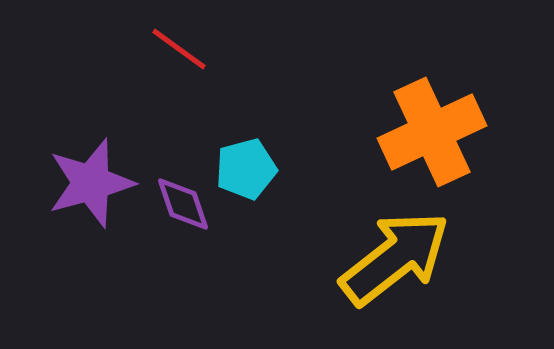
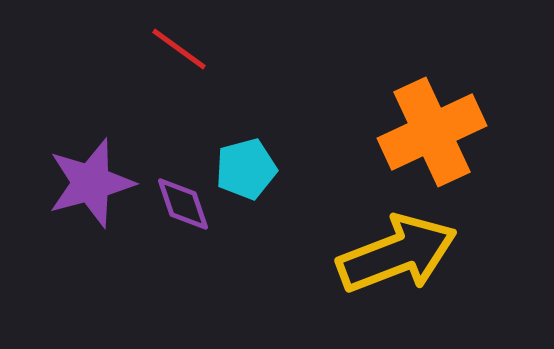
yellow arrow: moved 2 px right, 4 px up; rotated 17 degrees clockwise
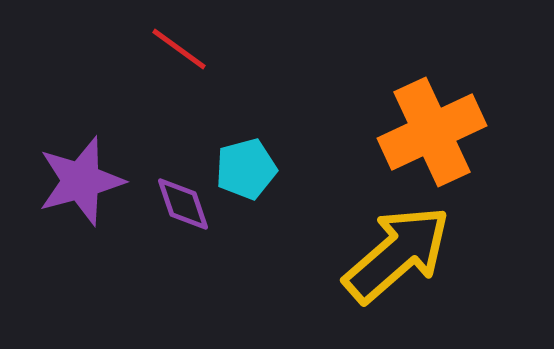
purple star: moved 10 px left, 2 px up
yellow arrow: rotated 20 degrees counterclockwise
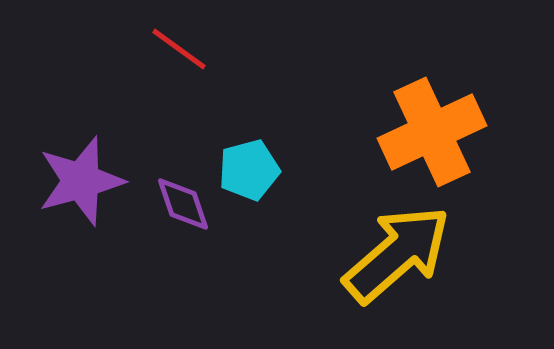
cyan pentagon: moved 3 px right, 1 px down
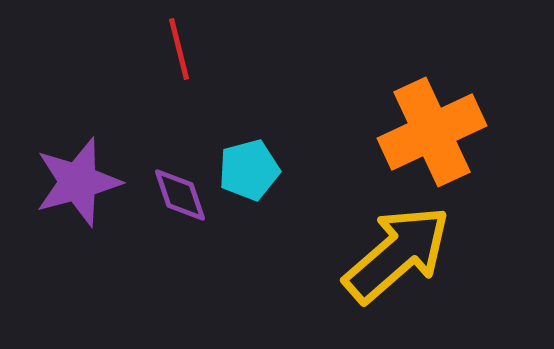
red line: rotated 40 degrees clockwise
purple star: moved 3 px left, 1 px down
purple diamond: moved 3 px left, 9 px up
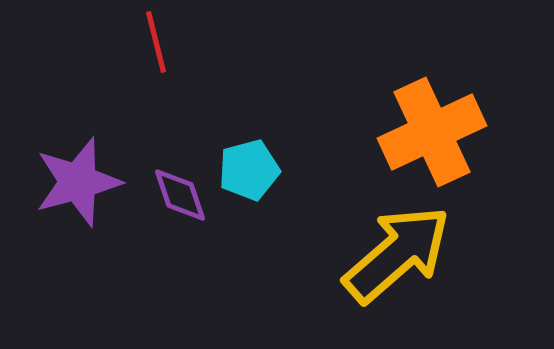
red line: moved 23 px left, 7 px up
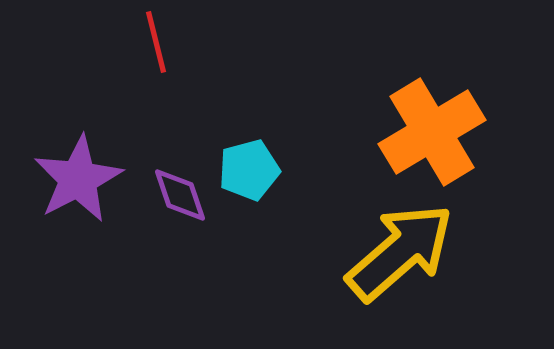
orange cross: rotated 6 degrees counterclockwise
purple star: moved 3 px up; rotated 12 degrees counterclockwise
yellow arrow: moved 3 px right, 2 px up
